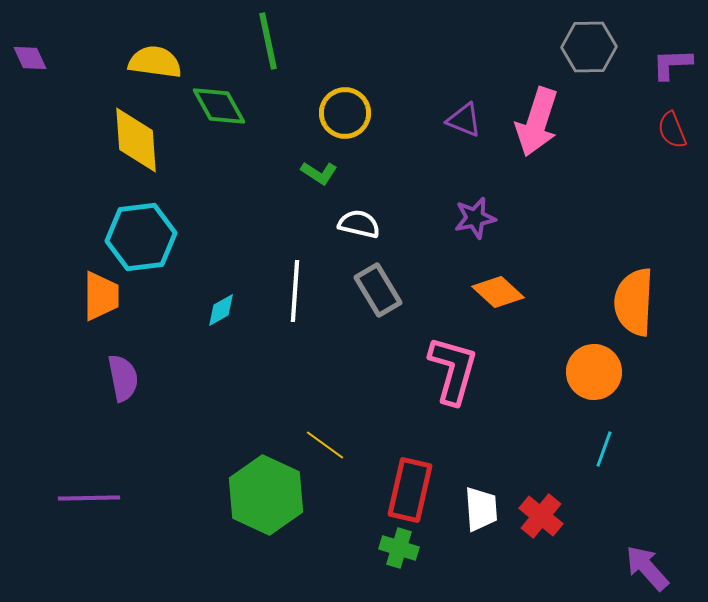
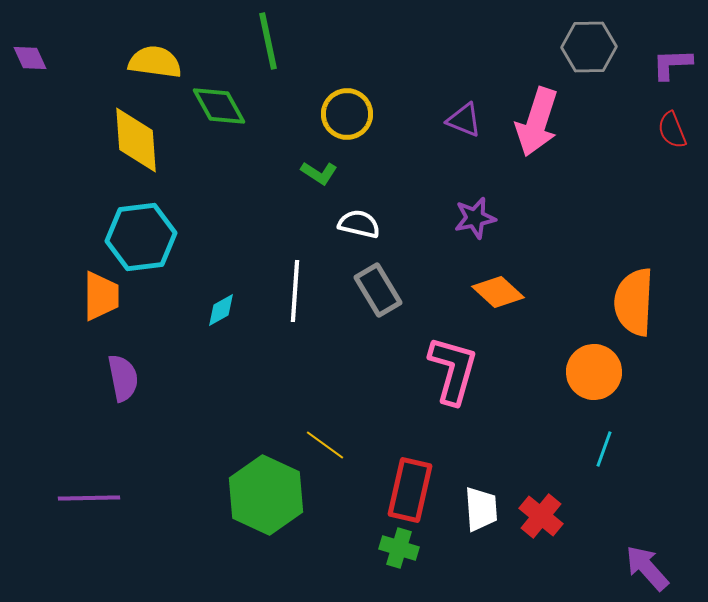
yellow circle: moved 2 px right, 1 px down
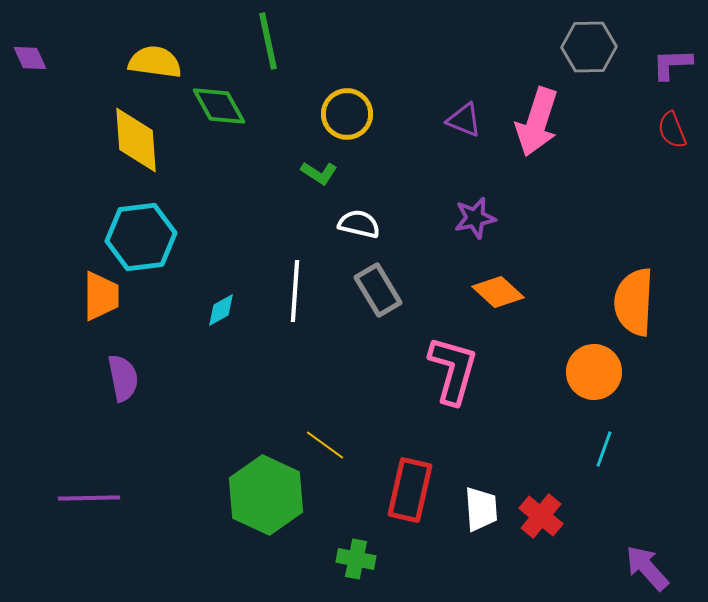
green cross: moved 43 px left, 11 px down; rotated 6 degrees counterclockwise
